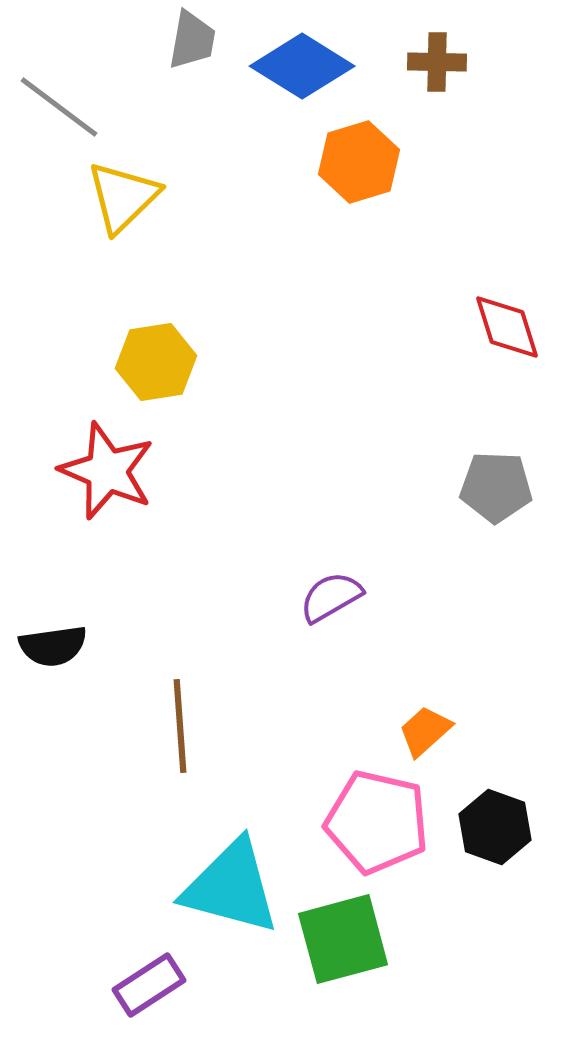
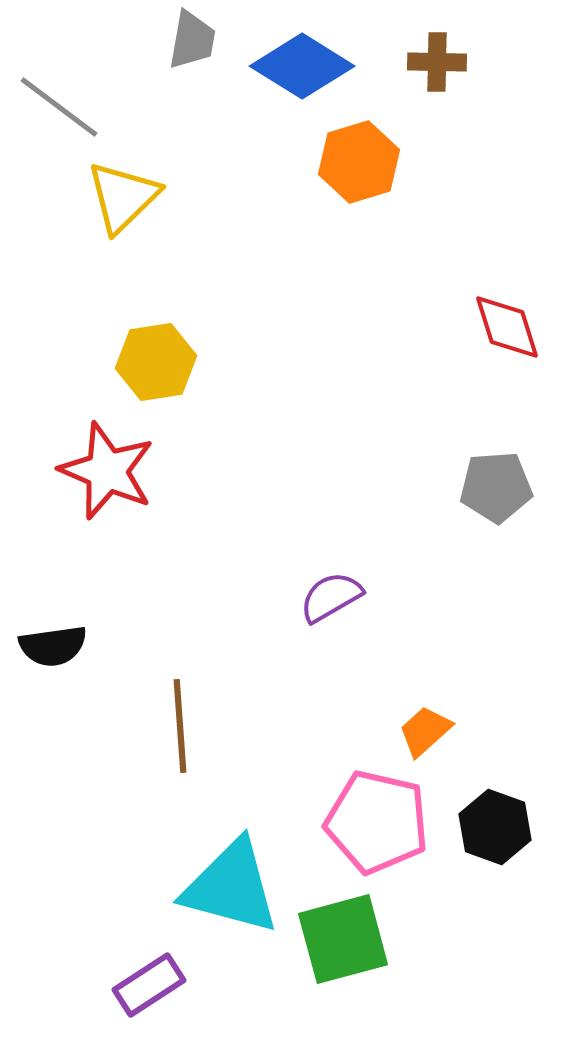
gray pentagon: rotated 6 degrees counterclockwise
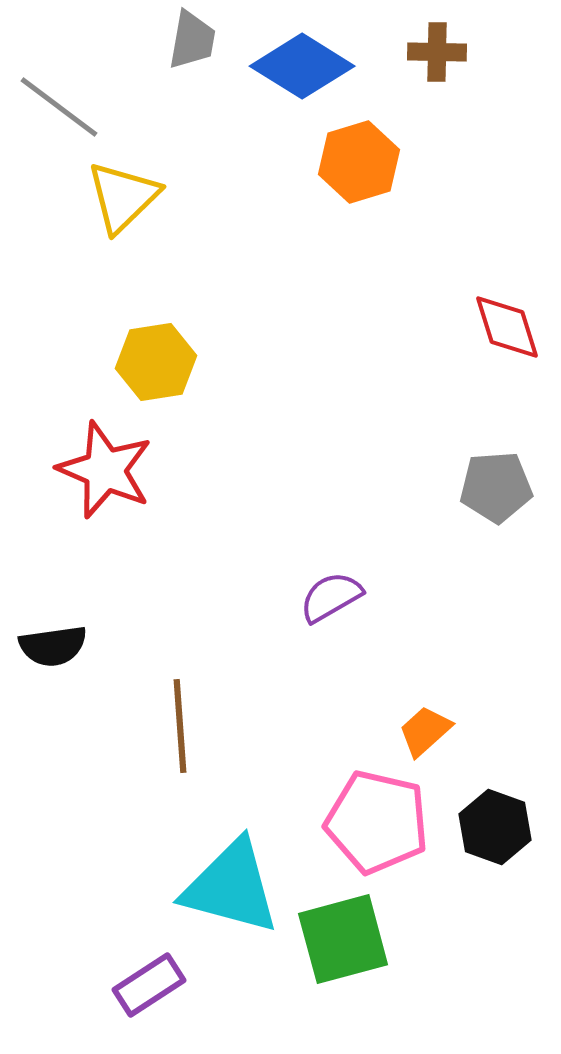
brown cross: moved 10 px up
red star: moved 2 px left, 1 px up
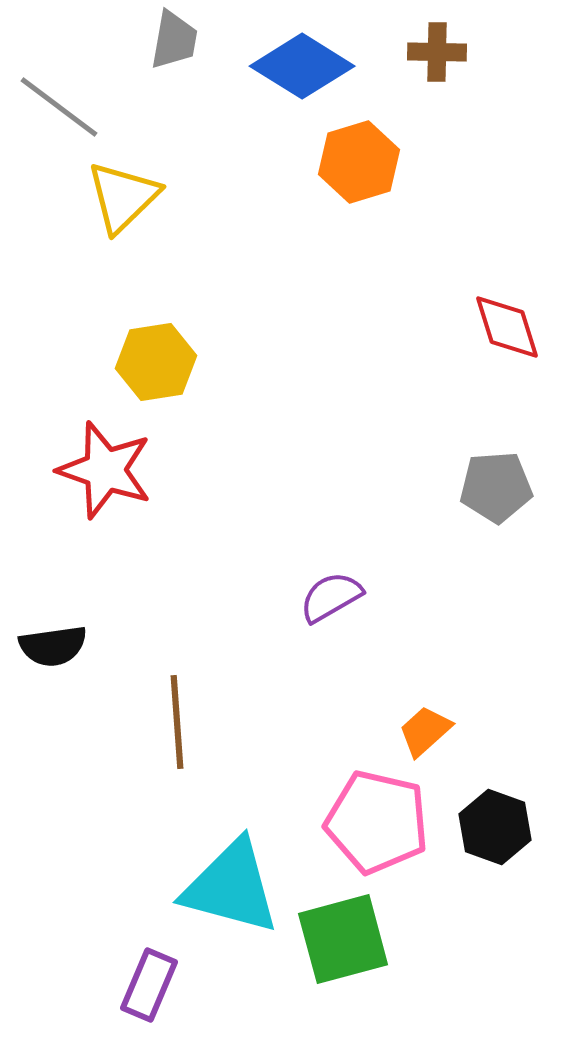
gray trapezoid: moved 18 px left
red star: rotated 4 degrees counterclockwise
brown line: moved 3 px left, 4 px up
purple rectangle: rotated 34 degrees counterclockwise
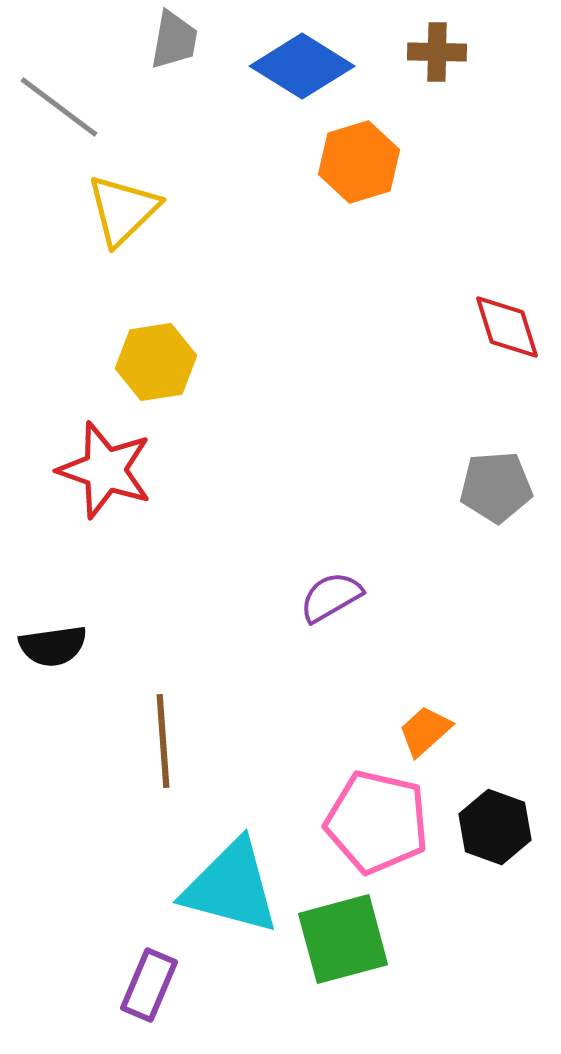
yellow triangle: moved 13 px down
brown line: moved 14 px left, 19 px down
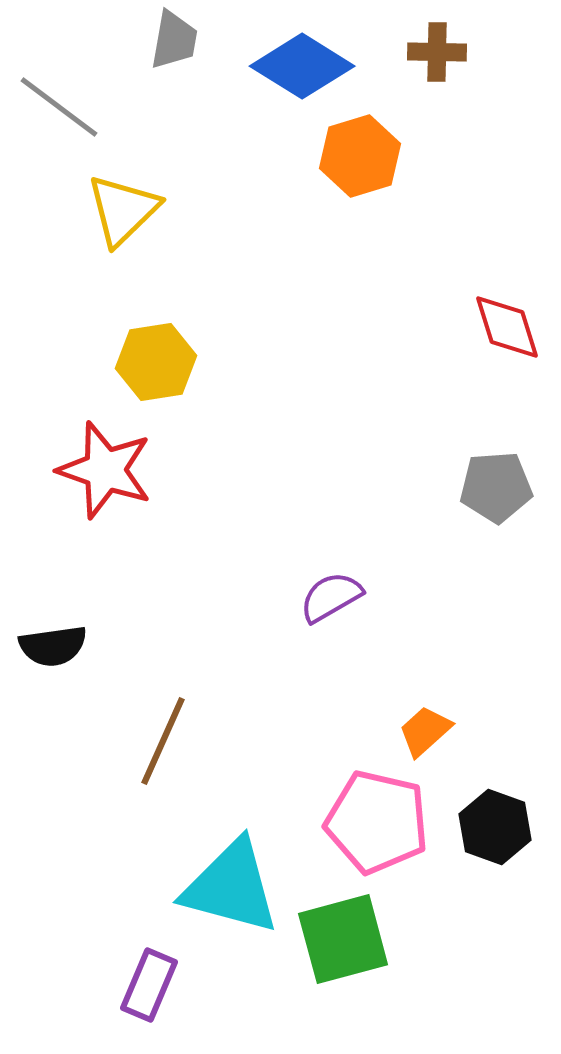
orange hexagon: moved 1 px right, 6 px up
brown line: rotated 28 degrees clockwise
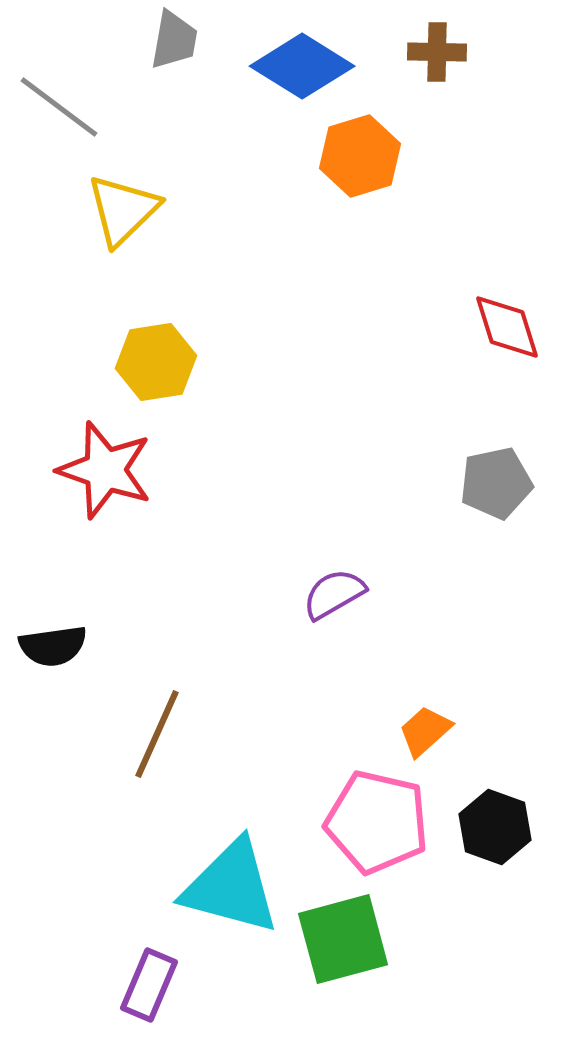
gray pentagon: moved 4 px up; rotated 8 degrees counterclockwise
purple semicircle: moved 3 px right, 3 px up
brown line: moved 6 px left, 7 px up
